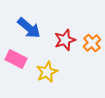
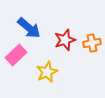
orange cross: rotated 30 degrees clockwise
pink rectangle: moved 4 px up; rotated 70 degrees counterclockwise
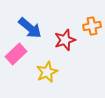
blue arrow: moved 1 px right
orange cross: moved 17 px up
pink rectangle: moved 1 px up
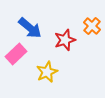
orange cross: rotated 36 degrees counterclockwise
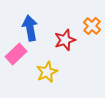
blue arrow: rotated 140 degrees counterclockwise
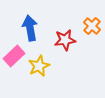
red star: rotated 10 degrees clockwise
pink rectangle: moved 2 px left, 2 px down
yellow star: moved 8 px left, 6 px up
